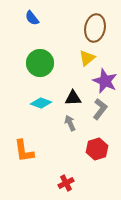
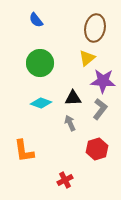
blue semicircle: moved 4 px right, 2 px down
purple star: moved 2 px left; rotated 20 degrees counterclockwise
red cross: moved 1 px left, 3 px up
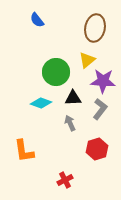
blue semicircle: moved 1 px right
yellow triangle: moved 2 px down
green circle: moved 16 px right, 9 px down
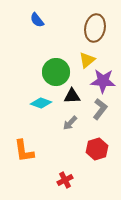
black triangle: moved 1 px left, 2 px up
gray arrow: rotated 112 degrees counterclockwise
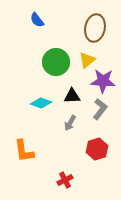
green circle: moved 10 px up
gray arrow: rotated 14 degrees counterclockwise
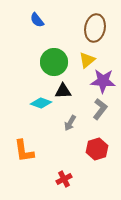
green circle: moved 2 px left
black triangle: moved 9 px left, 5 px up
red cross: moved 1 px left, 1 px up
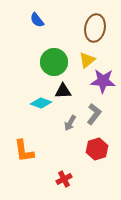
gray L-shape: moved 6 px left, 5 px down
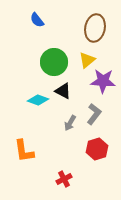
black triangle: rotated 30 degrees clockwise
cyan diamond: moved 3 px left, 3 px up
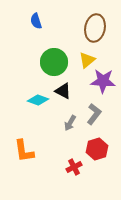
blue semicircle: moved 1 px left, 1 px down; rotated 21 degrees clockwise
red cross: moved 10 px right, 12 px up
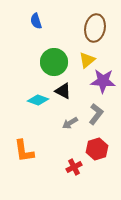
gray L-shape: moved 2 px right
gray arrow: rotated 28 degrees clockwise
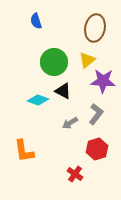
red cross: moved 1 px right, 7 px down; rotated 28 degrees counterclockwise
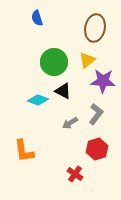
blue semicircle: moved 1 px right, 3 px up
